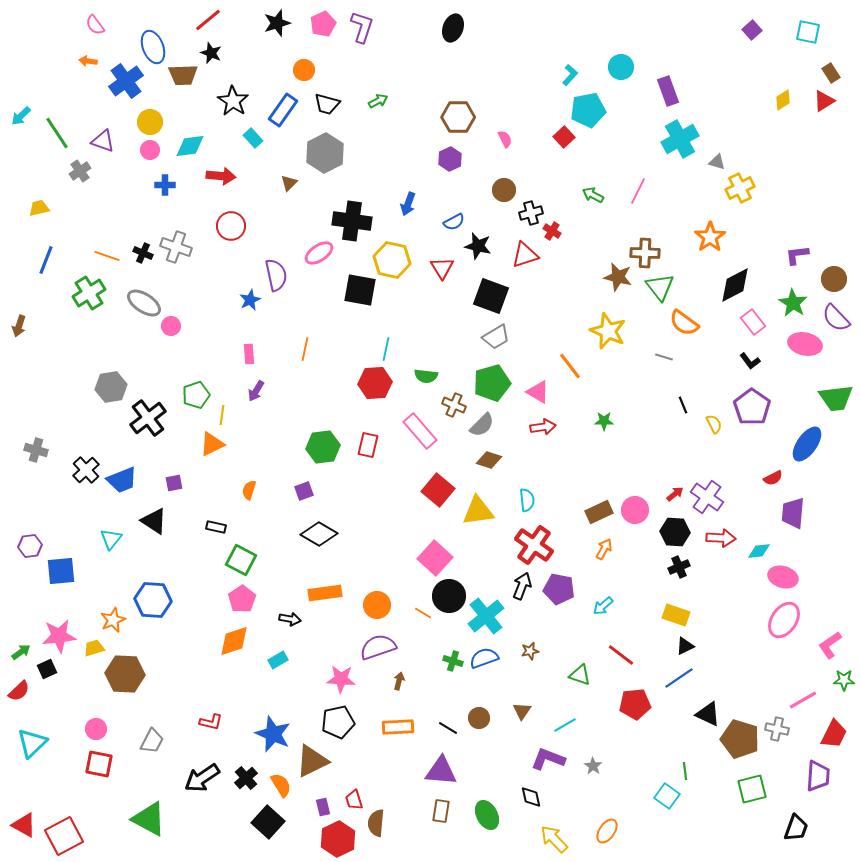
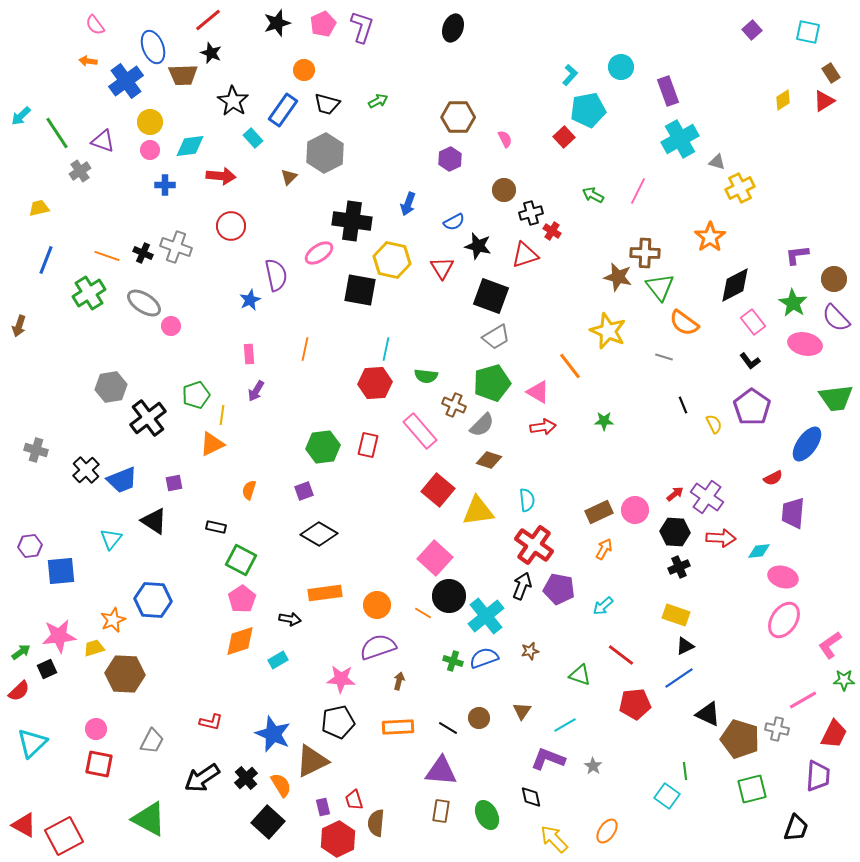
brown triangle at (289, 183): moved 6 px up
orange diamond at (234, 641): moved 6 px right
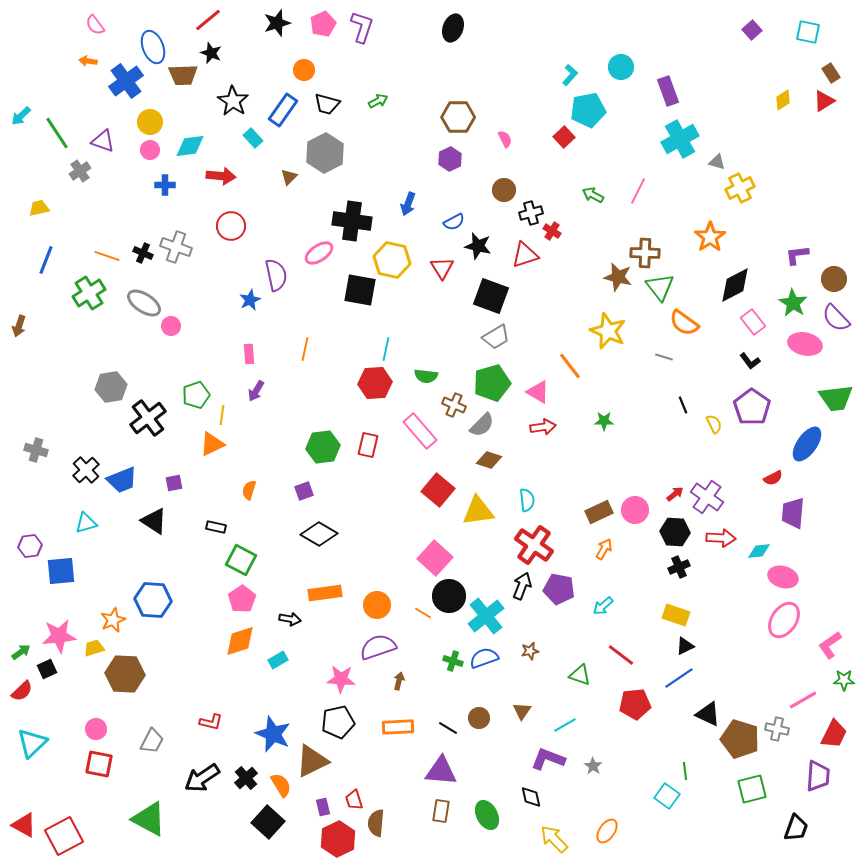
cyan triangle at (111, 539): moved 25 px left, 16 px up; rotated 35 degrees clockwise
red semicircle at (19, 691): moved 3 px right
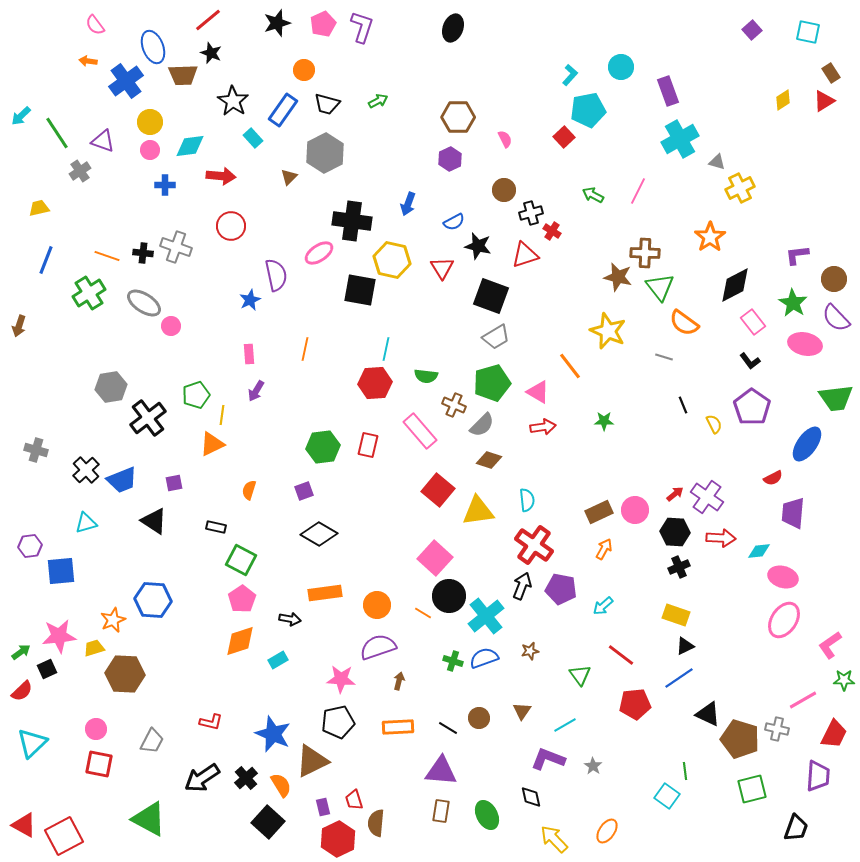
black cross at (143, 253): rotated 18 degrees counterclockwise
purple pentagon at (559, 589): moved 2 px right
green triangle at (580, 675): rotated 35 degrees clockwise
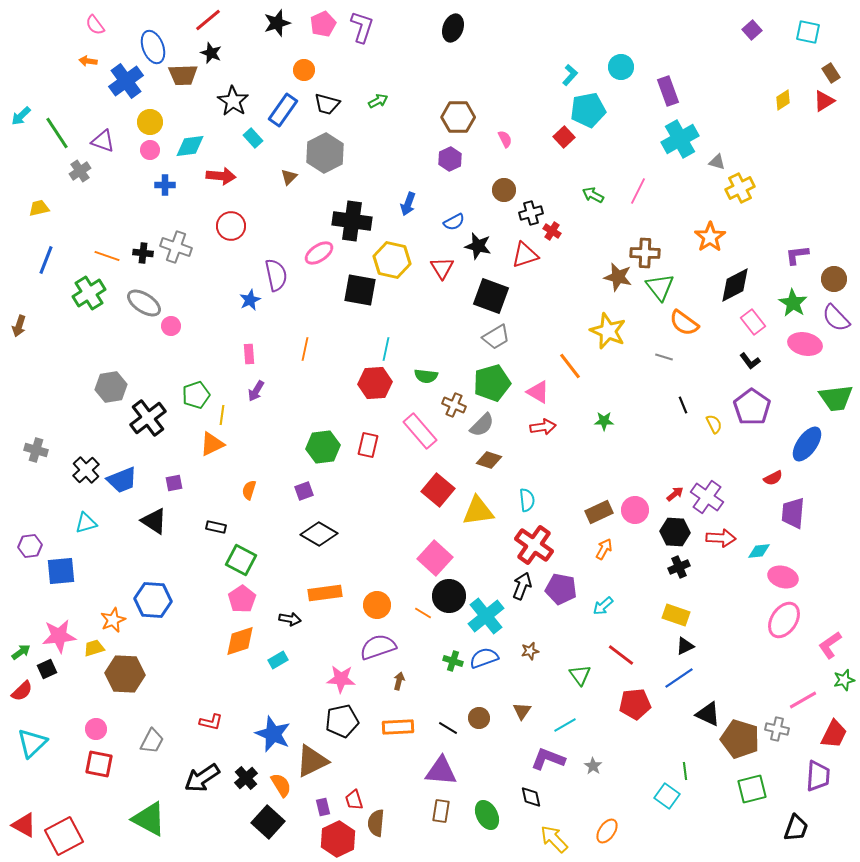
green star at (844, 680): rotated 15 degrees counterclockwise
black pentagon at (338, 722): moved 4 px right, 1 px up
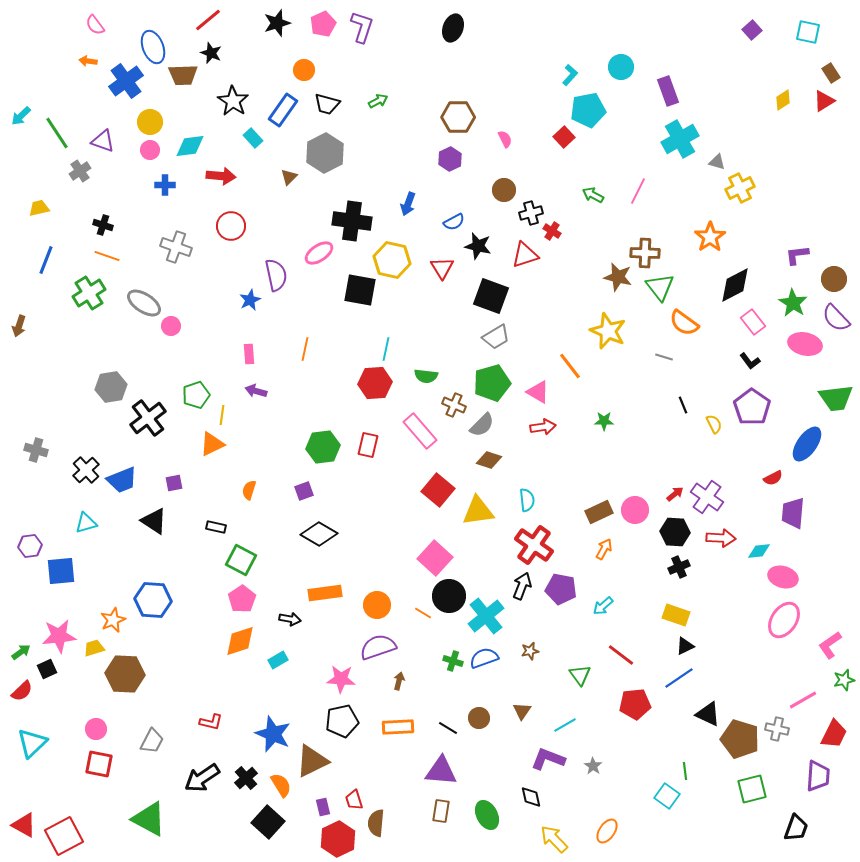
black cross at (143, 253): moved 40 px left, 28 px up; rotated 12 degrees clockwise
purple arrow at (256, 391): rotated 75 degrees clockwise
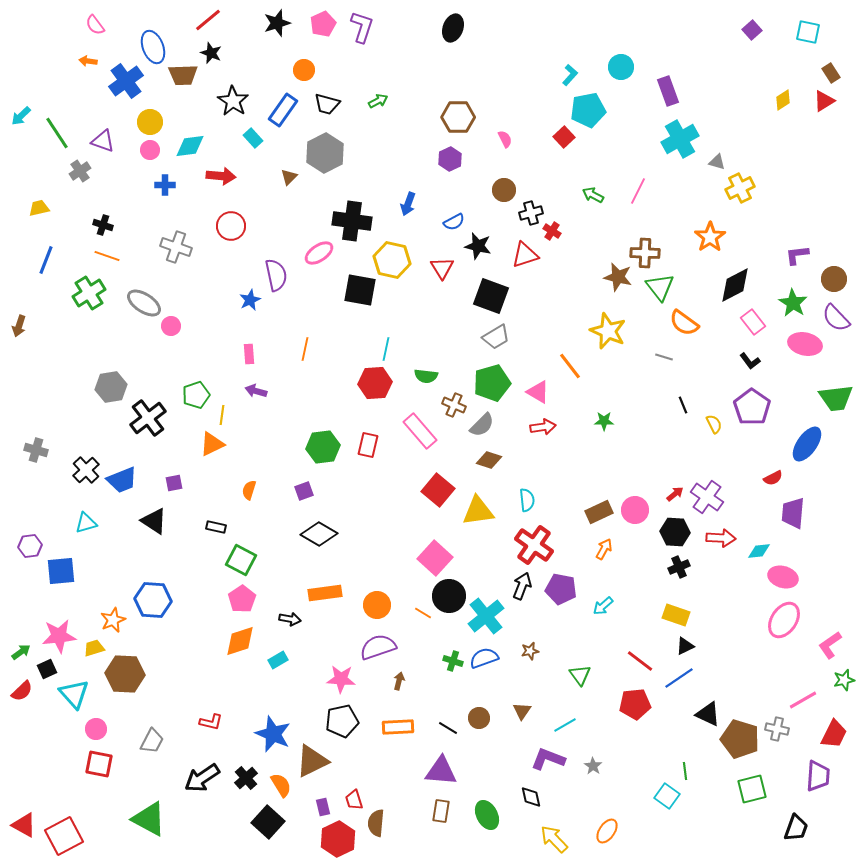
red line at (621, 655): moved 19 px right, 6 px down
cyan triangle at (32, 743): moved 42 px right, 49 px up; rotated 28 degrees counterclockwise
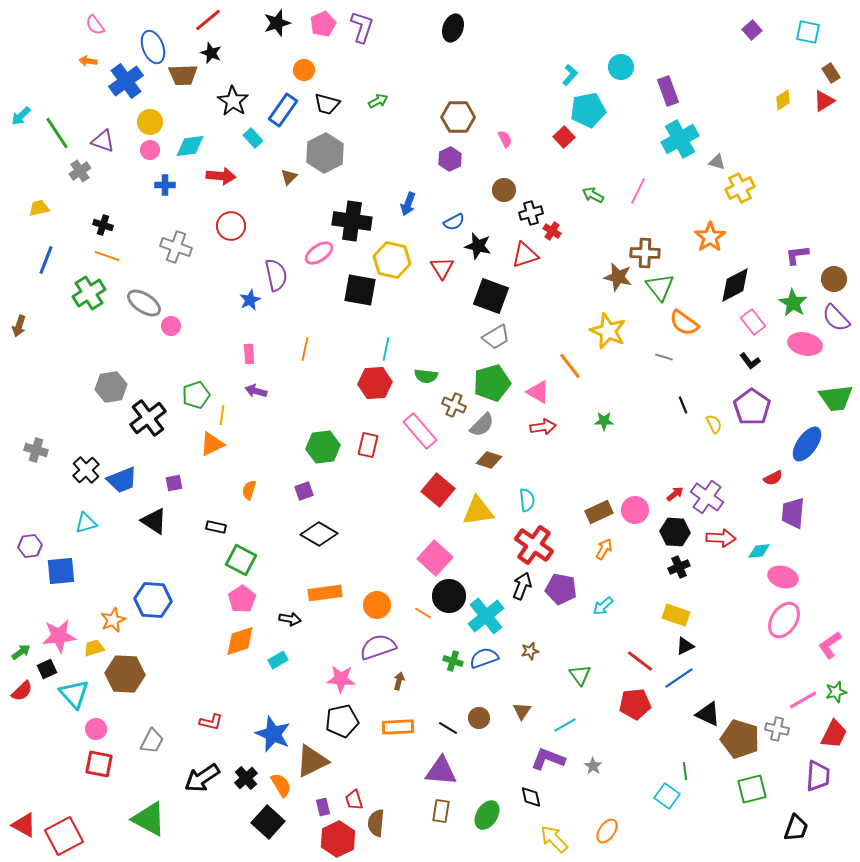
green star at (844, 680): moved 8 px left, 12 px down
green ellipse at (487, 815): rotated 60 degrees clockwise
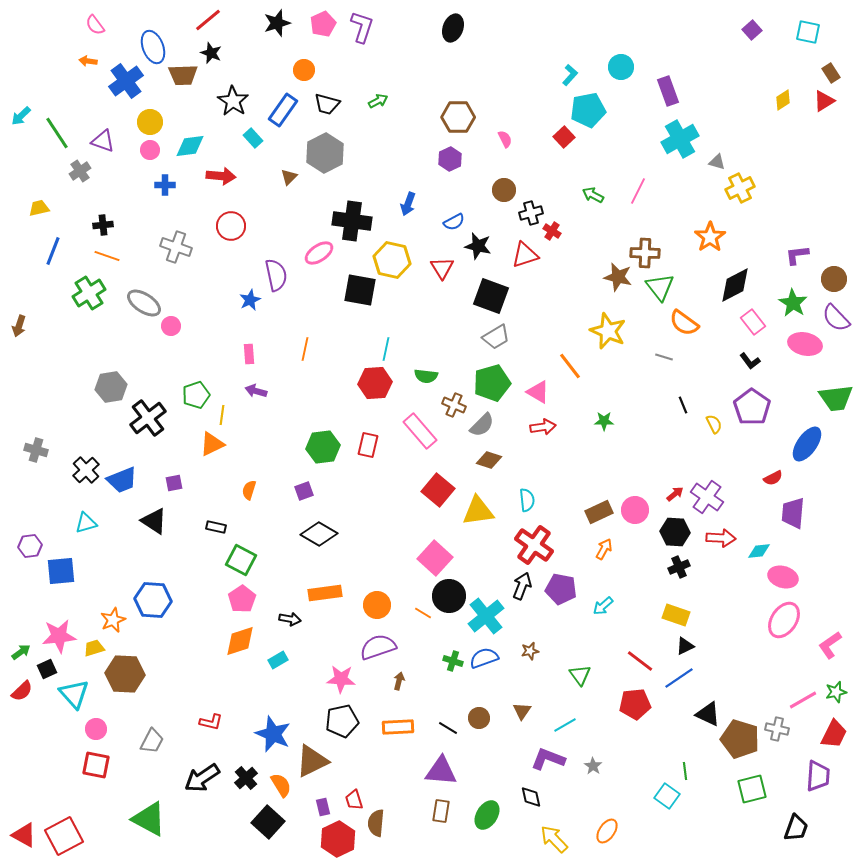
black cross at (103, 225): rotated 24 degrees counterclockwise
blue line at (46, 260): moved 7 px right, 9 px up
red square at (99, 764): moved 3 px left, 1 px down
red triangle at (24, 825): moved 10 px down
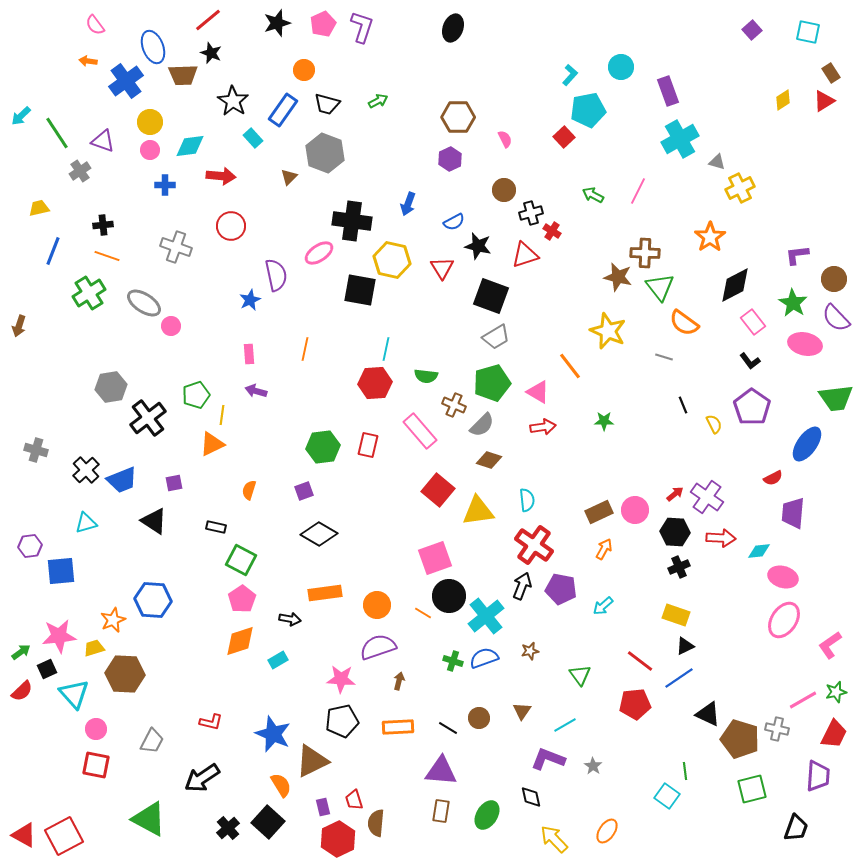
gray hexagon at (325, 153): rotated 12 degrees counterclockwise
pink square at (435, 558): rotated 28 degrees clockwise
black cross at (246, 778): moved 18 px left, 50 px down
